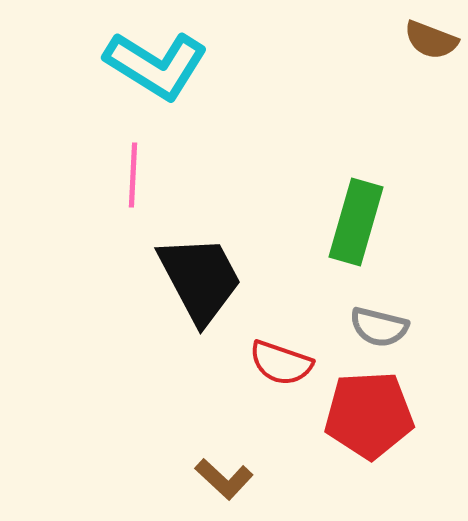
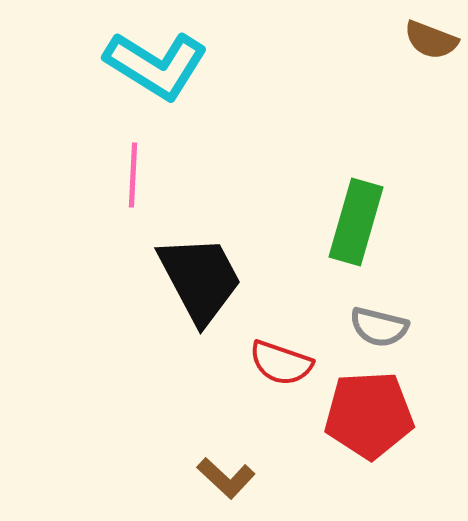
brown L-shape: moved 2 px right, 1 px up
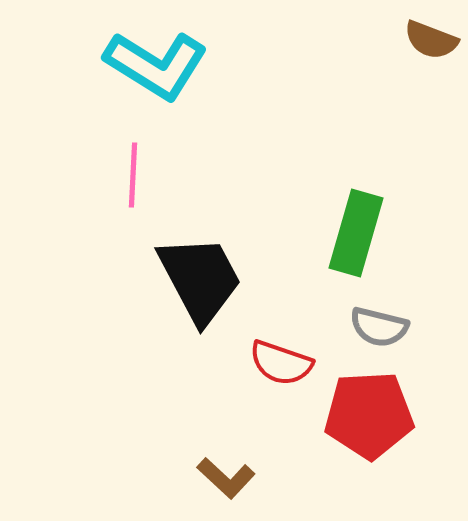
green rectangle: moved 11 px down
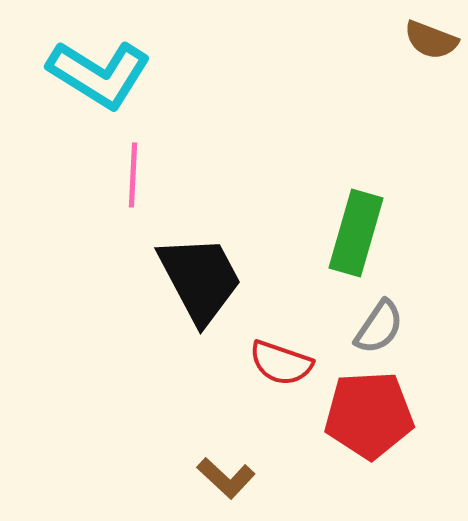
cyan L-shape: moved 57 px left, 9 px down
gray semicircle: rotated 70 degrees counterclockwise
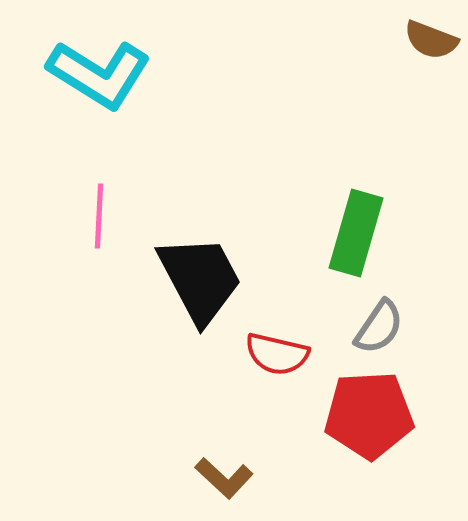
pink line: moved 34 px left, 41 px down
red semicircle: moved 4 px left, 9 px up; rotated 6 degrees counterclockwise
brown L-shape: moved 2 px left
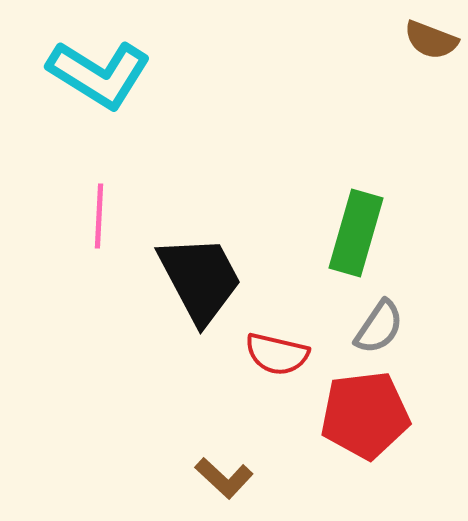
red pentagon: moved 4 px left; rotated 4 degrees counterclockwise
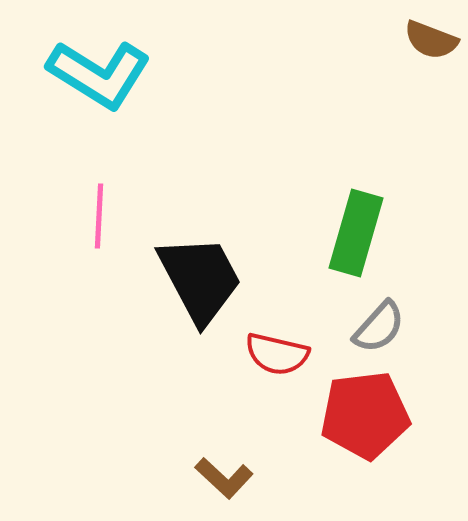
gray semicircle: rotated 8 degrees clockwise
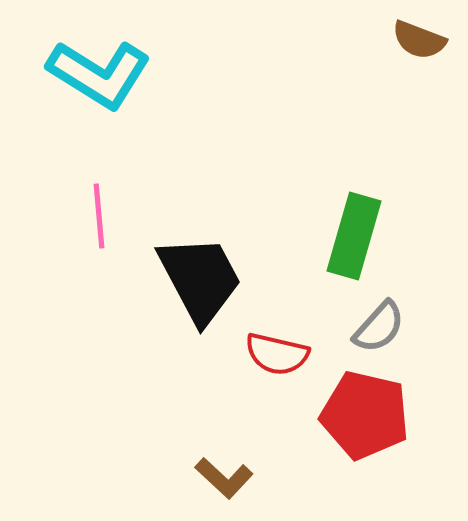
brown semicircle: moved 12 px left
pink line: rotated 8 degrees counterclockwise
green rectangle: moved 2 px left, 3 px down
red pentagon: rotated 20 degrees clockwise
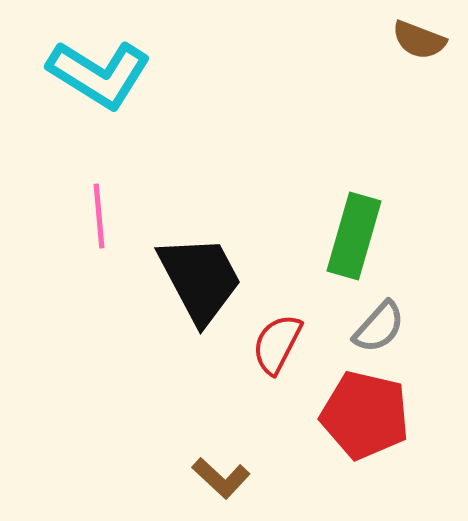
red semicircle: moved 10 px up; rotated 104 degrees clockwise
brown L-shape: moved 3 px left
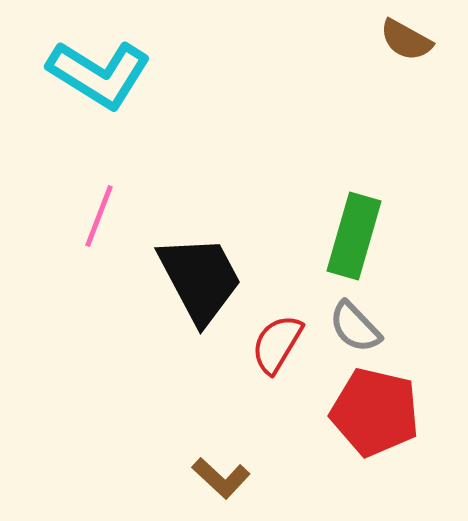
brown semicircle: moved 13 px left; rotated 8 degrees clockwise
pink line: rotated 26 degrees clockwise
gray semicircle: moved 24 px left; rotated 94 degrees clockwise
red semicircle: rotated 4 degrees clockwise
red pentagon: moved 10 px right, 3 px up
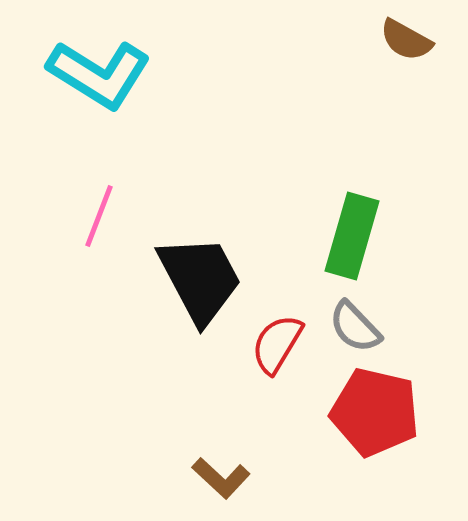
green rectangle: moved 2 px left
